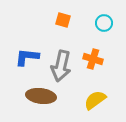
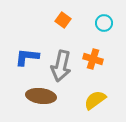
orange square: rotated 21 degrees clockwise
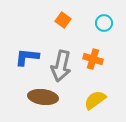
brown ellipse: moved 2 px right, 1 px down
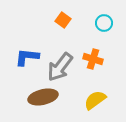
gray arrow: moved 1 px left, 1 px down; rotated 24 degrees clockwise
brown ellipse: rotated 20 degrees counterclockwise
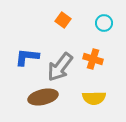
yellow semicircle: moved 1 px left, 2 px up; rotated 145 degrees counterclockwise
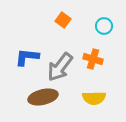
cyan circle: moved 3 px down
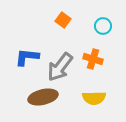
cyan circle: moved 1 px left
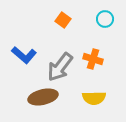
cyan circle: moved 2 px right, 7 px up
blue L-shape: moved 3 px left, 2 px up; rotated 145 degrees counterclockwise
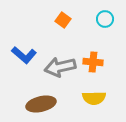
orange cross: moved 3 px down; rotated 12 degrees counterclockwise
gray arrow: rotated 40 degrees clockwise
brown ellipse: moved 2 px left, 7 px down
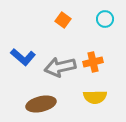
blue L-shape: moved 1 px left, 2 px down
orange cross: rotated 18 degrees counterclockwise
yellow semicircle: moved 1 px right, 1 px up
